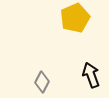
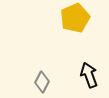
black arrow: moved 2 px left
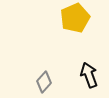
gray diamond: moved 2 px right; rotated 15 degrees clockwise
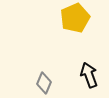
gray diamond: moved 1 px down; rotated 20 degrees counterclockwise
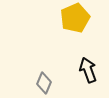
black arrow: moved 1 px left, 5 px up
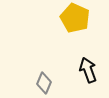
yellow pentagon: rotated 24 degrees counterclockwise
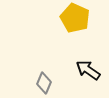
black arrow: rotated 35 degrees counterclockwise
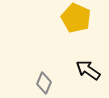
yellow pentagon: moved 1 px right
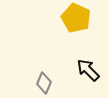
black arrow: rotated 10 degrees clockwise
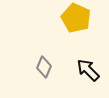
gray diamond: moved 16 px up
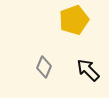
yellow pentagon: moved 2 px left, 2 px down; rotated 28 degrees clockwise
